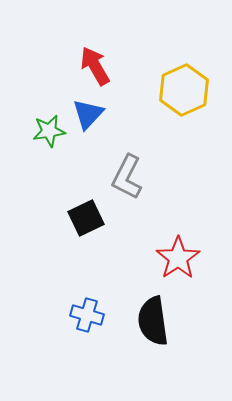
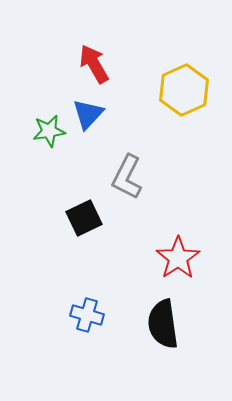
red arrow: moved 1 px left, 2 px up
black square: moved 2 px left
black semicircle: moved 10 px right, 3 px down
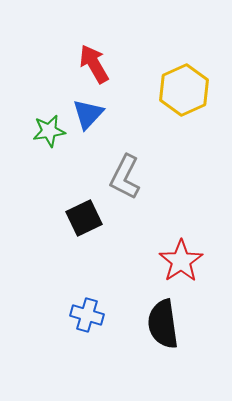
gray L-shape: moved 2 px left
red star: moved 3 px right, 3 px down
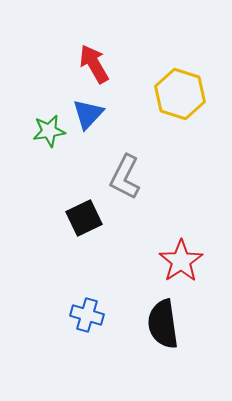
yellow hexagon: moved 4 px left, 4 px down; rotated 18 degrees counterclockwise
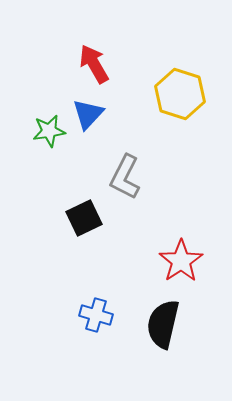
blue cross: moved 9 px right
black semicircle: rotated 21 degrees clockwise
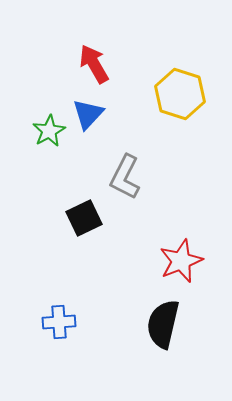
green star: rotated 20 degrees counterclockwise
red star: rotated 12 degrees clockwise
blue cross: moved 37 px left, 7 px down; rotated 20 degrees counterclockwise
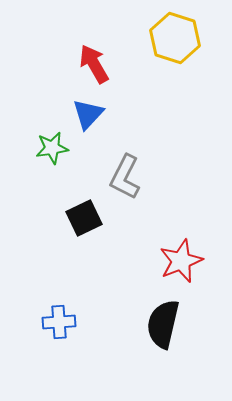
yellow hexagon: moved 5 px left, 56 px up
green star: moved 3 px right, 17 px down; rotated 20 degrees clockwise
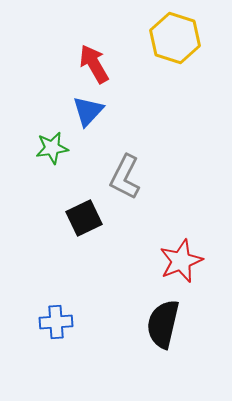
blue triangle: moved 3 px up
blue cross: moved 3 px left
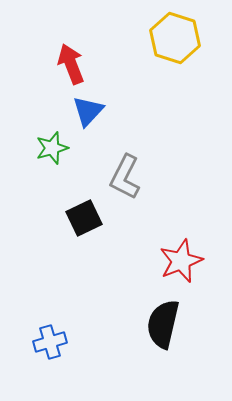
red arrow: moved 23 px left; rotated 9 degrees clockwise
green star: rotated 8 degrees counterclockwise
blue cross: moved 6 px left, 20 px down; rotated 12 degrees counterclockwise
